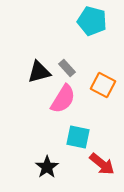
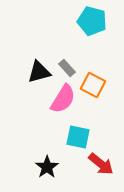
orange square: moved 10 px left
red arrow: moved 1 px left
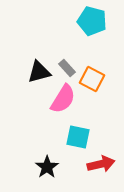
orange square: moved 1 px left, 6 px up
red arrow: rotated 52 degrees counterclockwise
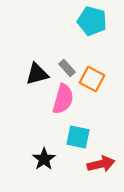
black triangle: moved 2 px left, 2 px down
pink semicircle: rotated 16 degrees counterclockwise
black star: moved 3 px left, 8 px up
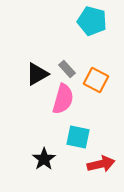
gray rectangle: moved 1 px down
black triangle: rotated 15 degrees counterclockwise
orange square: moved 4 px right, 1 px down
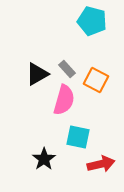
pink semicircle: moved 1 px right, 1 px down
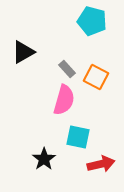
black triangle: moved 14 px left, 22 px up
orange square: moved 3 px up
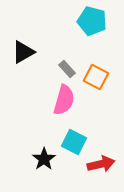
cyan square: moved 4 px left, 5 px down; rotated 15 degrees clockwise
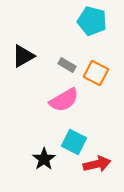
black triangle: moved 4 px down
gray rectangle: moved 4 px up; rotated 18 degrees counterclockwise
orange square: moved 4 px up
pink semicircle: rotated 44 degrees clockwise
red arrow: moved 4 px left
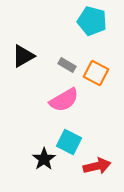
cyan square: moved 5 px left
red arrow: moved 2 px down
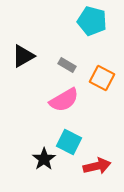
orange square: moved 6 px right, 5 px down
